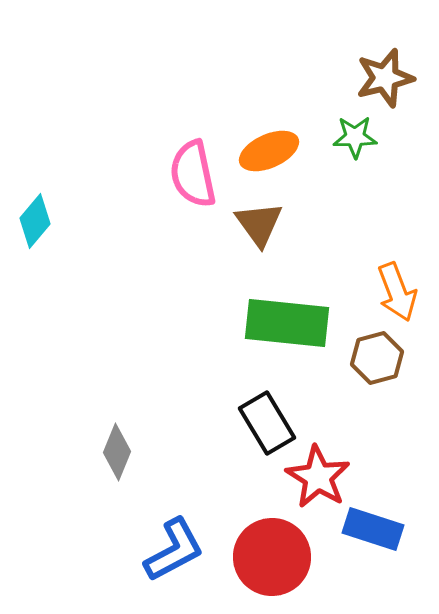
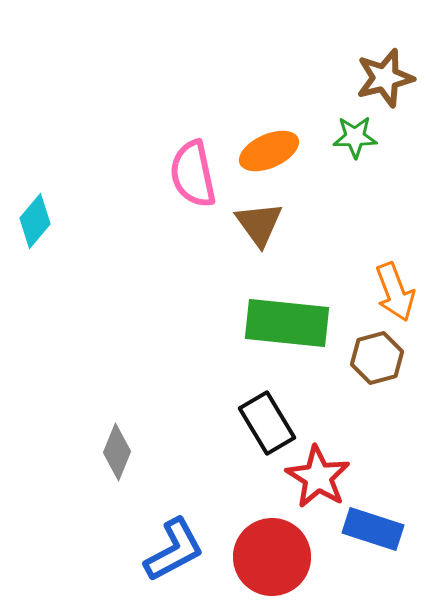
orange arrow: moved 2 px left
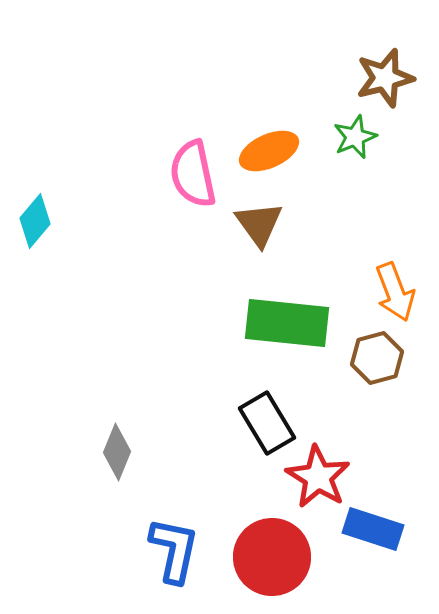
green star: rotated 21 degrees counterclockwise
blue L-shape: rotated 50 degrees counterclockwise
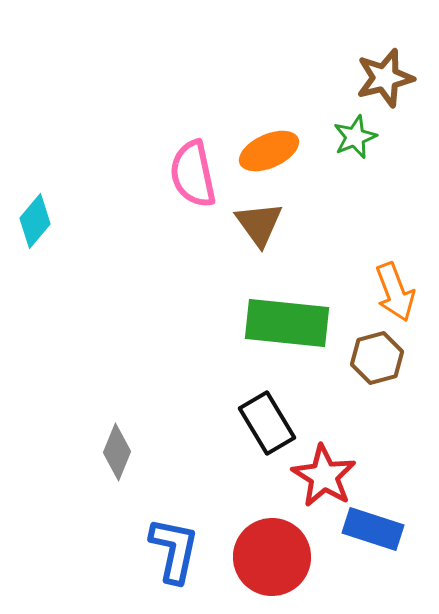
red star: moved 6 px right, 1 px up
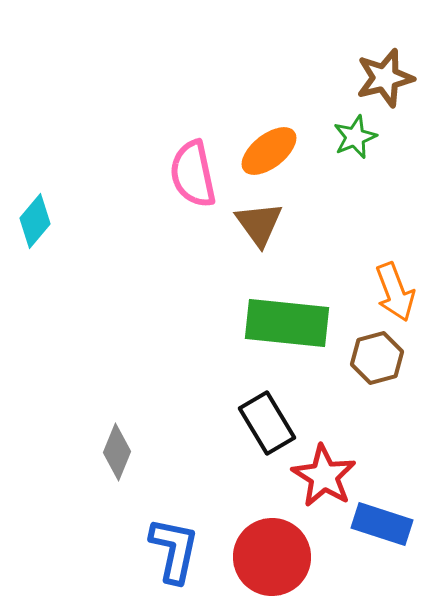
orange ellipse: rotated 14 degrees counterclockwise
blue rectangle: moved 9 px right, 5 px up
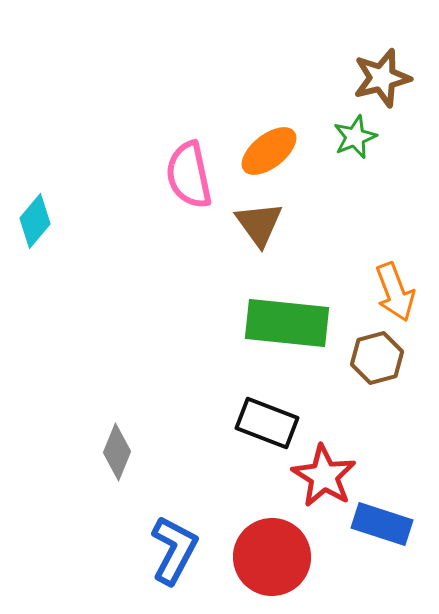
brown star: moved 3 px left
pink semicircle: moved 4 px left, 1 px down
black rectangle: rotated 38 degrees counterclockwise
blue L-shape: rotated 16 degrees clockwise
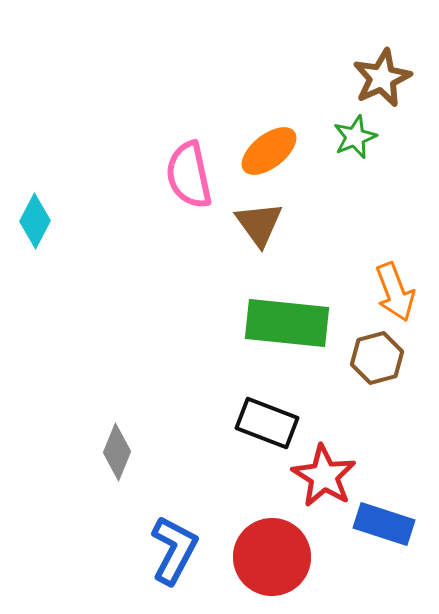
brown star: rotated 10 degrees counterclockwise
cyan diamond: rotated 12 degrees counterclockwise
blue rectangle: moved 2 px right
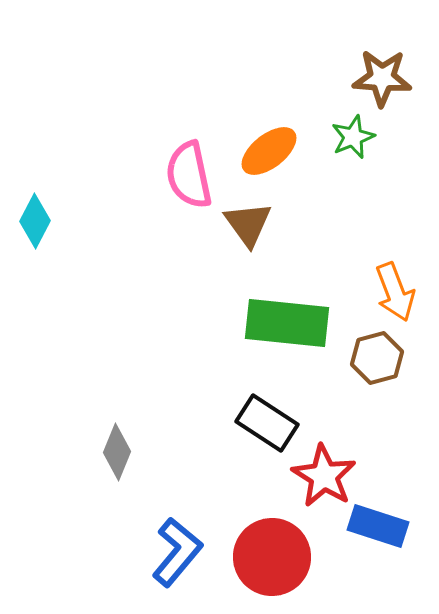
brown star: rotated 28 degrees clockwise
green star: moved 2 px left
brown triangle: moved 11 px left
black rectangle: rotated 12 degrees clockwise
blue rectangle: moved 6 px left, 2 px down
blue L-shape: moved 3 px right, 2 px down; rotated 12 degrees clockwise
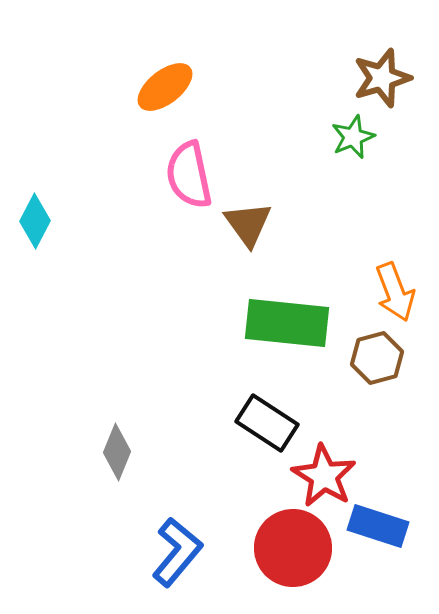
brown star: rotated 20 degrees counterclockwise
orange ellipse: moved 104 px left, 64 px up
red circle: moved 21 px right, 9 px up
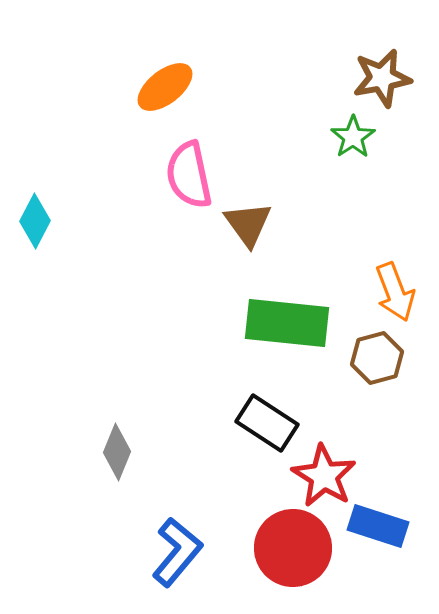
brown star: rotated 6 degrees clockwise
green star: rotated 12 degrees counterclockwise
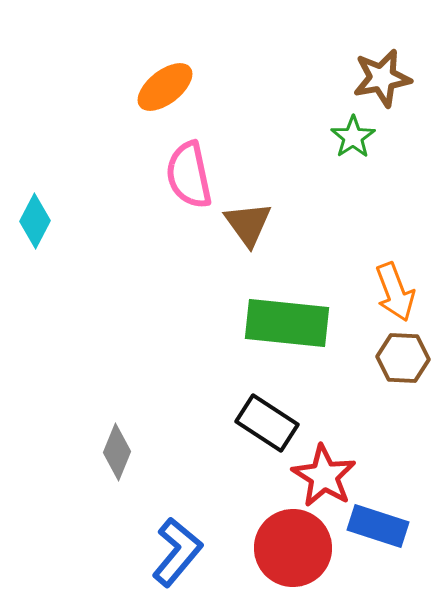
brown hexagon: moved 26 px right; rotated 18 degrees clockwise
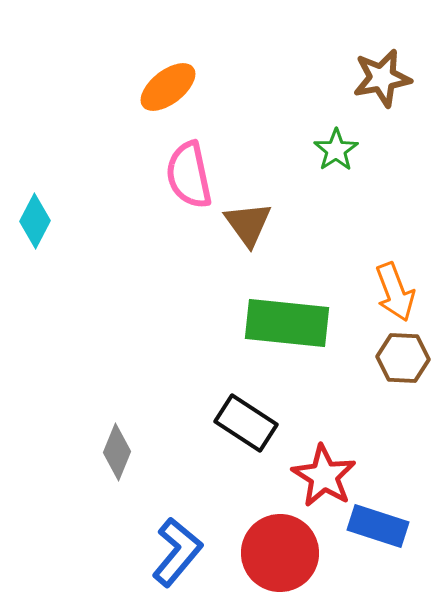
orange ellipse: moved 3 px right
green star: moved 17 px left, 13 px down
black rectangle: moved 21 px left
red circle: moved 13 px left, 5 px down
